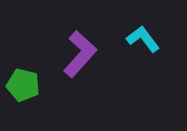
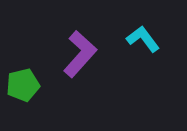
green pentagon: rotated 28 degrees counterclockwise
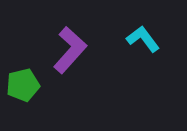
purple L-shape: moved 10 px left, 4 px up
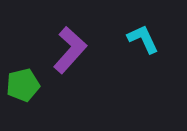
cyan L-shape: rotated 12 degrees clockwise
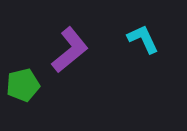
purple L-shape: rotated 9 degrees clockwise
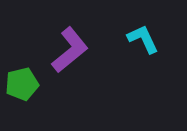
green pentagon: moved 1 px left, 1 px up
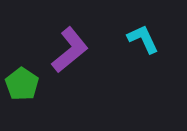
green pentagon: rotated 24 degrees counterclockwise
